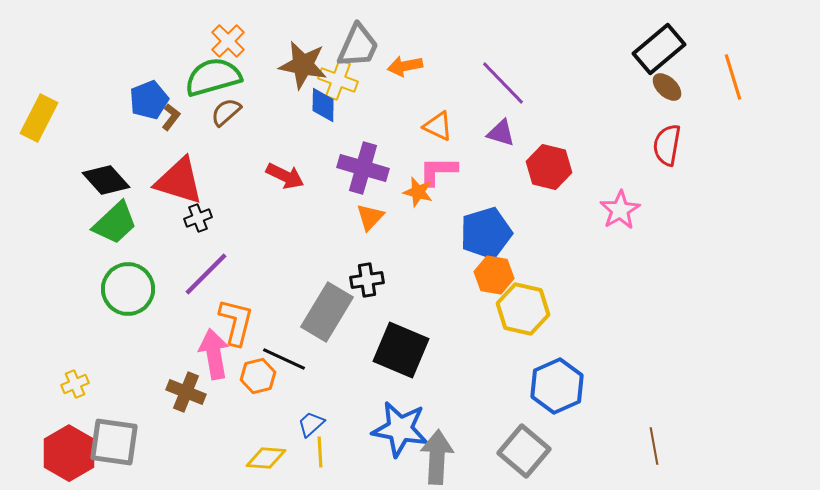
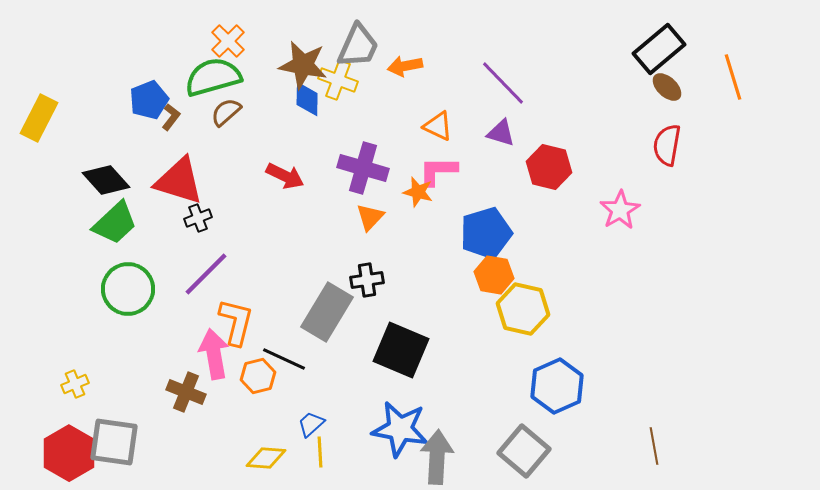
blue diamond at (323, 105): moved 16 px left, 6 px up
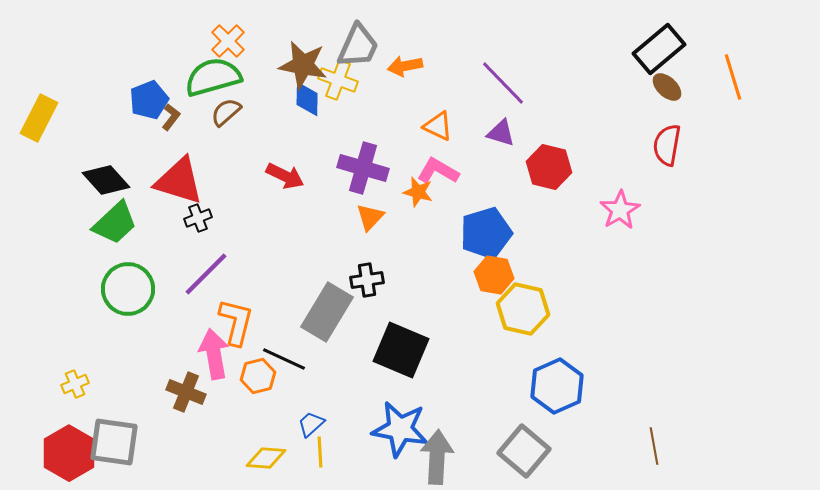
pink L-shape at (438, 171): rotated 30 degrees clockwise
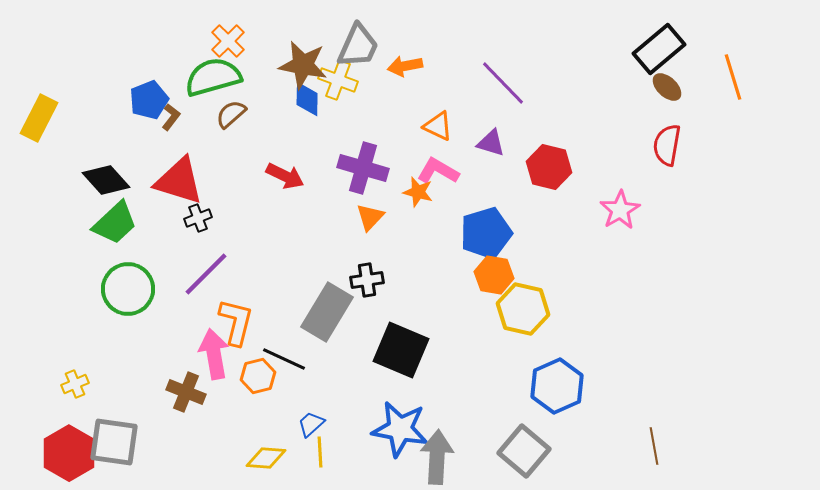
brown semicircle at (226, 112): moved 5 px right, 2 px down
purple triangle at (501, 133): moved 10 px left, 10 px down
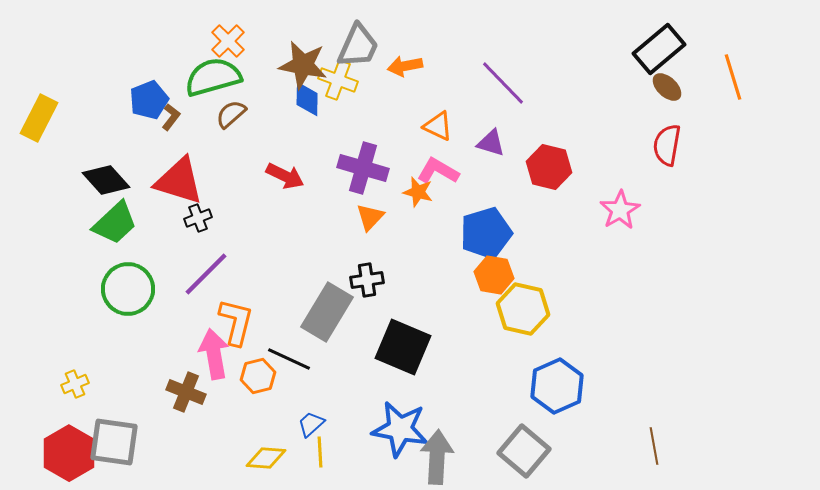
black square at (401, 350): moved 2 px right, 3 px up
black line at (284, 359): moved 5 px right
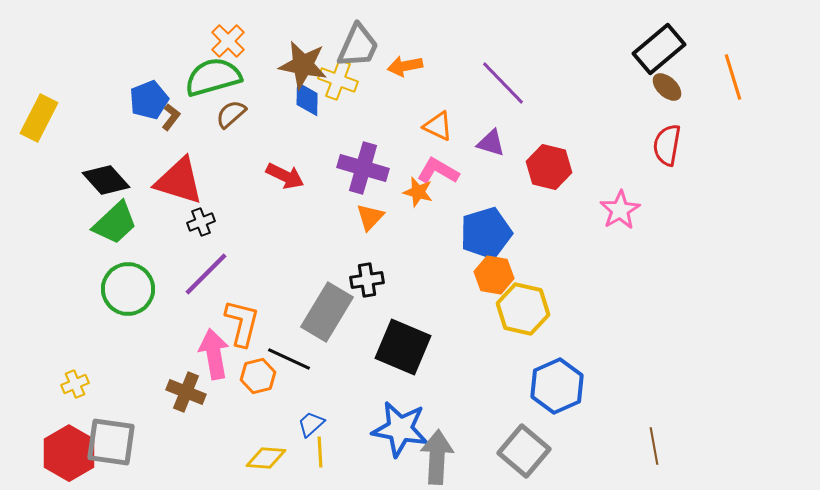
black cross at (198, 218): moved 3 px right, 4 px down
orange L-shape at (236, 322): moved 6 px right, 1 px down
gray square at (114, 442): moved 3 px left
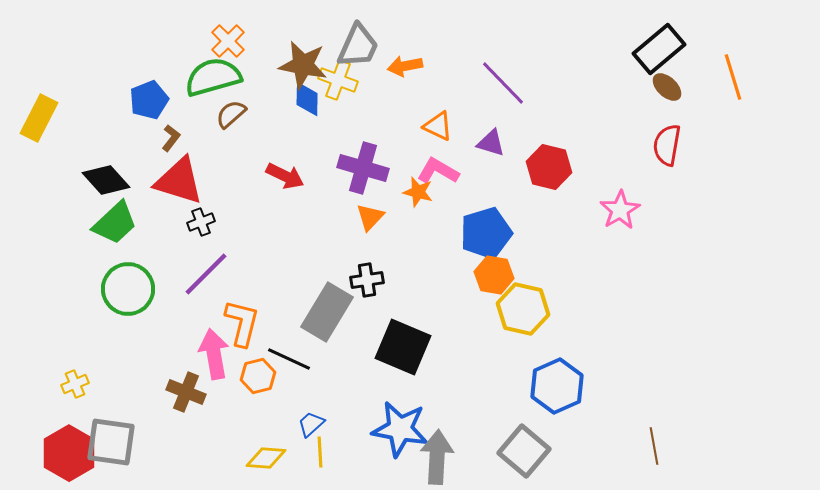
brown L-shape at (171, 117): moved 21 px down
